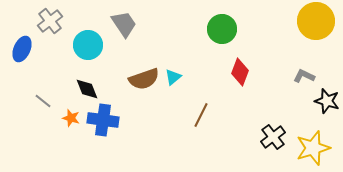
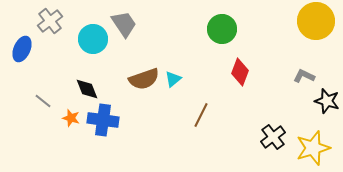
cyan circle: moved 5 px right, 6 px up
cyan triangle: moved 2 px down
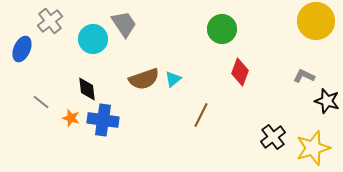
black diamond: rotated 15 degrees clockwise
gray line: moved 2 px left, 1 px down
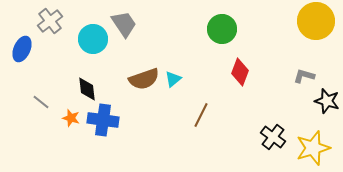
gray L-shape: rotated 10 degrees counterclockwise
black cross: rotated 15 degrees counterclockwise
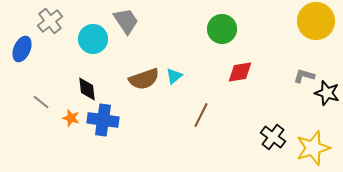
gray trapezoid: moved 2 px right, 3 px up
red diamond: rotated 60 degrees clockwise
cyan triangle: moved 1 px right, 3 px up
black star: moved 8 px up
